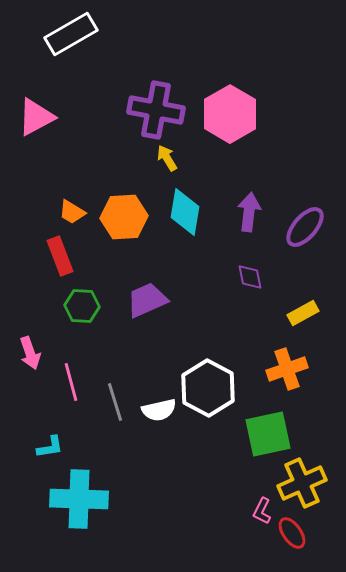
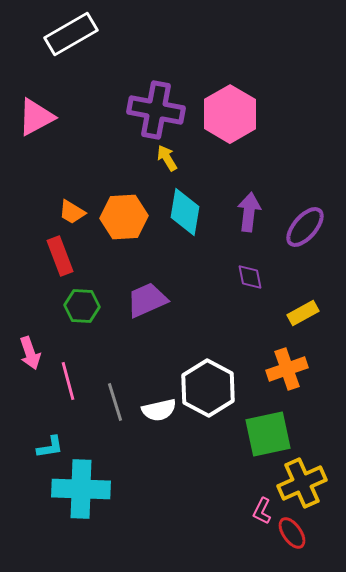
pink line: moved 3 px left, 1 px up
cyan cross: moved 2 px right, 10 px up
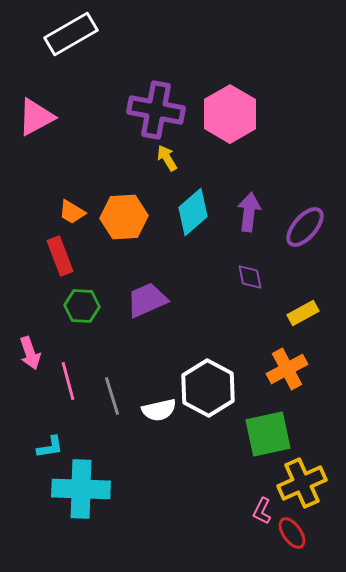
cyan diamond: moved 8 px right; rotated 39 degrees clockwise
orange cross: rotated 9 degrees counterclockwise
gray line: moved 3 px left, 6 px up
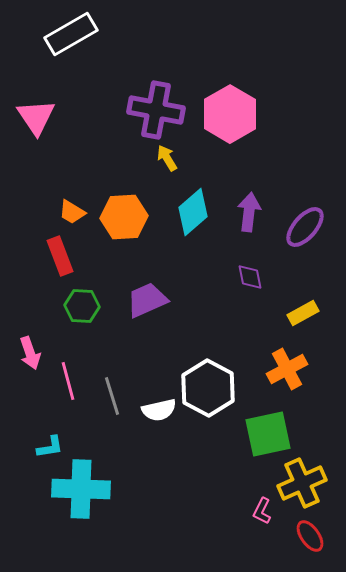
pink triangle: rotated 36 degrees counterclockwise
red ellipse: moved 18 px right, 3 px down
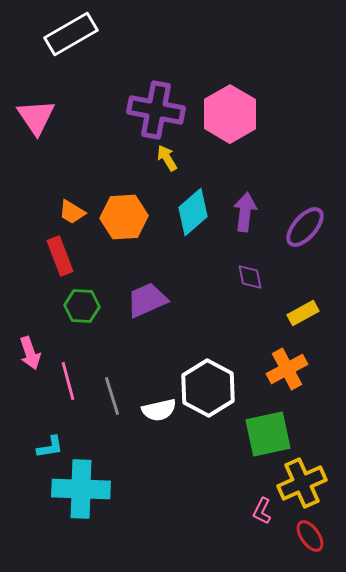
purple arrow: moved 4 px left
